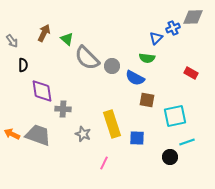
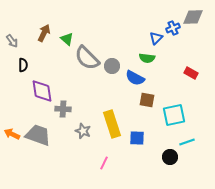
cyan square: moved 1 px left, 1 px up
gray star: moved 3 px up
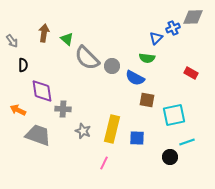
brown arrow: rotated 18 degrees counterclockwise
yellow rectangle: moved 5 px down; rotated 32 degrees clockwise
orange arrow: moved 6 px right, 24 px up
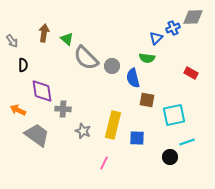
gray semicircle: moved 1 px left
blue semicircle: moved 2 px left; rotated 48 degrees clockwise
yellow rectangle: moved 1 px right, 4 px up
gray trapezoid: moved 1 px left; rotated 16 degrees clockwise
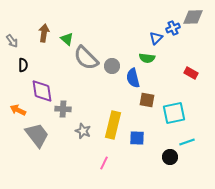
cyan square: moved 2 px up
gray trapezoid: rotated 16 degrees clockwise
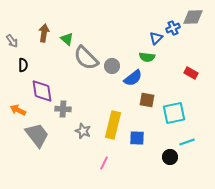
green semicircle: moved 1 px up
blue semicircle: rotated 114 degrees counterclockwise
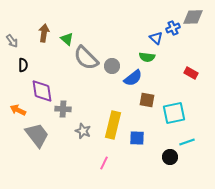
blue triangle: rotated 32 degrees counterclockwise
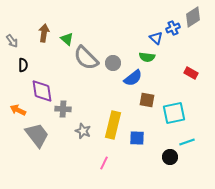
gray diamond: rotated 30 degrees counterclockwise
gray circle: moved 1 px right, 3 px up
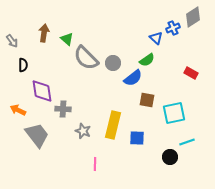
green semicircle: moved 3 px down; rotated 42 degrees counterclockwise
pink line: moved 9 px left, 1 px down; rotated 24 degrees counterclockwise
